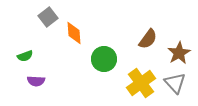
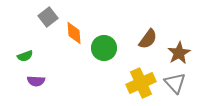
green circle: moved 11 px up
yellow cross: rotated 12 degrees clockwise
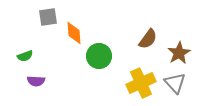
gray square: rotated 30 degrees clockwise
green circle: moved 5 px left, 8 px down
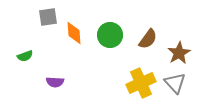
green circle: moved 11 px right, 21 px up
purple semicircle: moved 19 px right, 1 px down
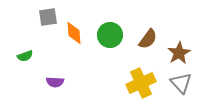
gray triangle: moved 6 px right
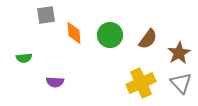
gray square: moved 2 px left, 2 px up
green semicircle: moved 1 px left, 2 px down; rotated 14 degrees clockwise
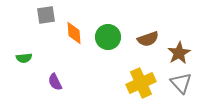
green circle: moved 2 px left, 2 px down
brown semicircle: rotated 35 degrees clockwise
purple semicircle: rotated 60 degrees clockwise
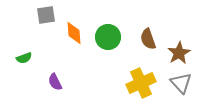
brown semicircle: rotated 90 degrees clockwise
green semicircle: rotated 14 degrees counterclockwise
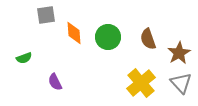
yellow cross: rotated 16 degrees counterclockwise
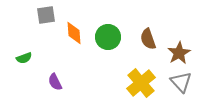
gray triangle: moved 1 px up
